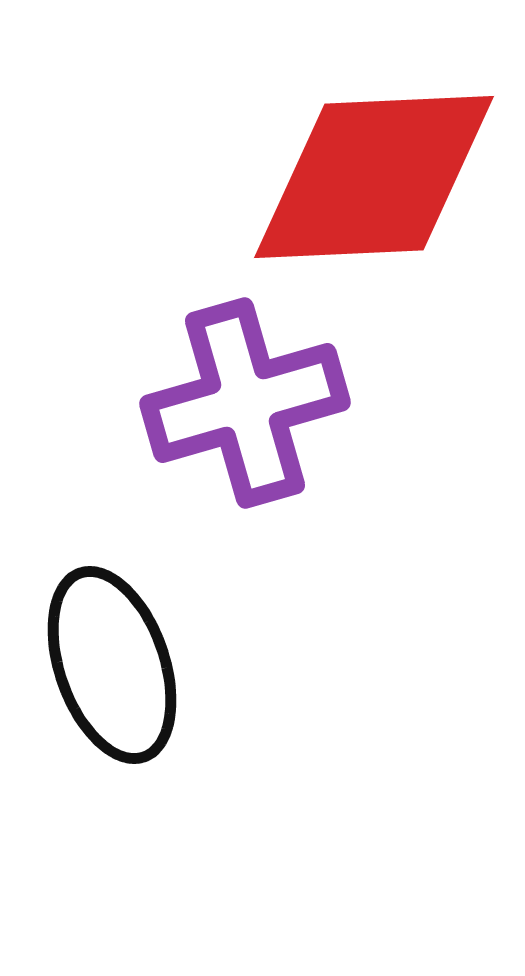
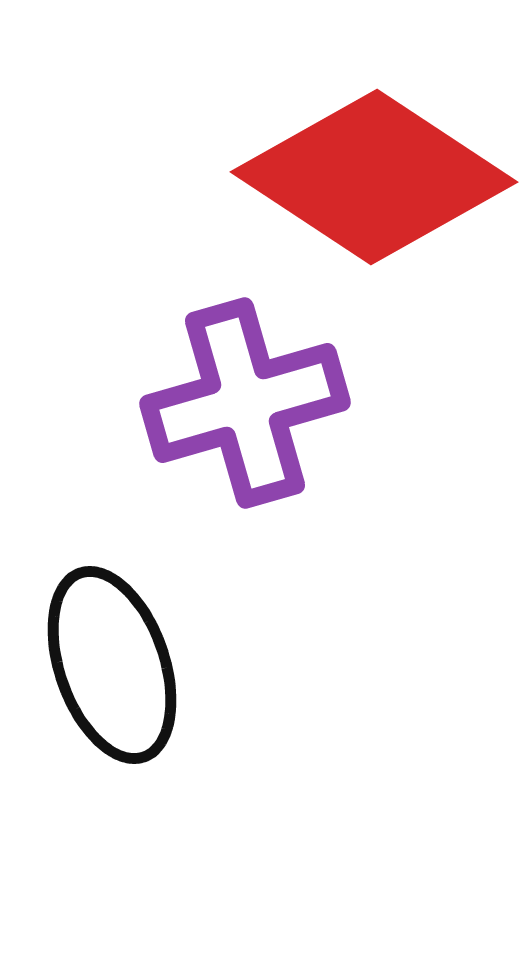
red diamond: rotated 36 degrees clockwise
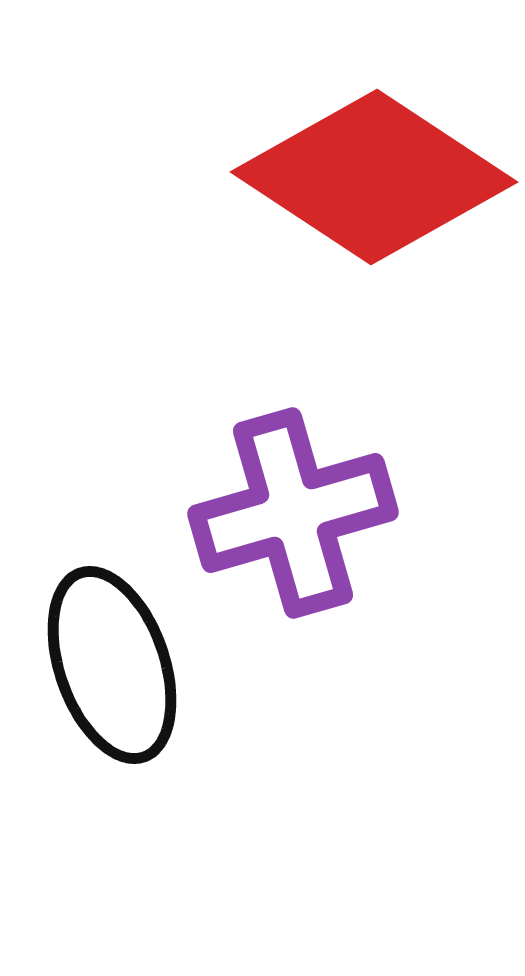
purple cross: moved 48 px right, 110 px down
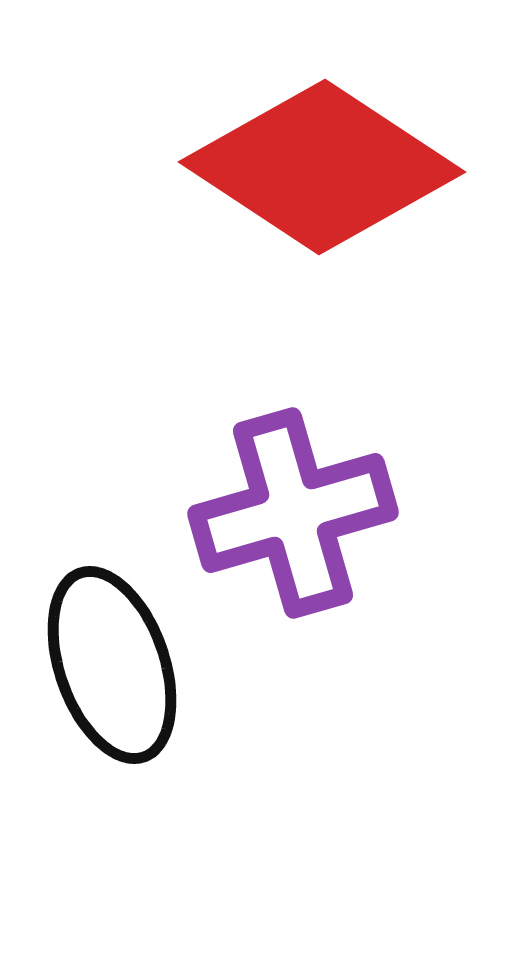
red diamond: moved 52 px left, 10 px up
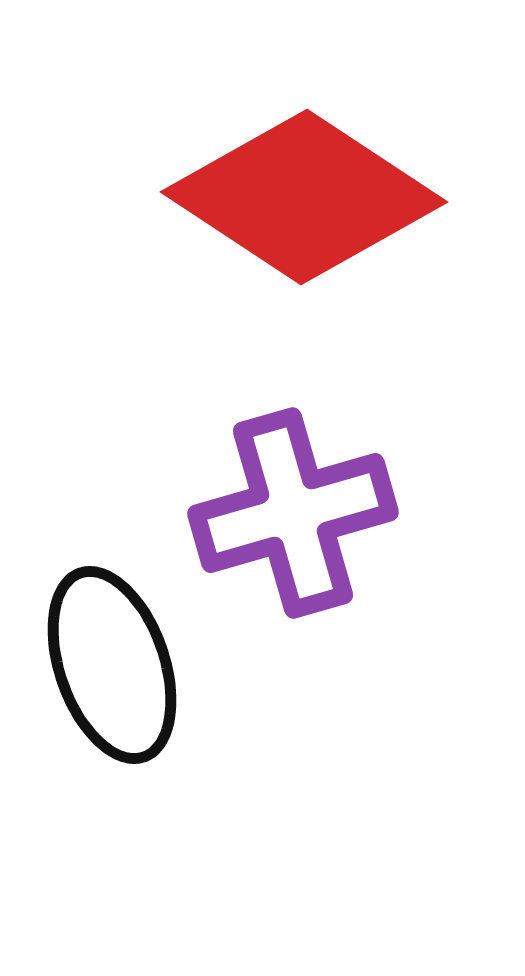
red diamond: moved 18 px left, 30 px down
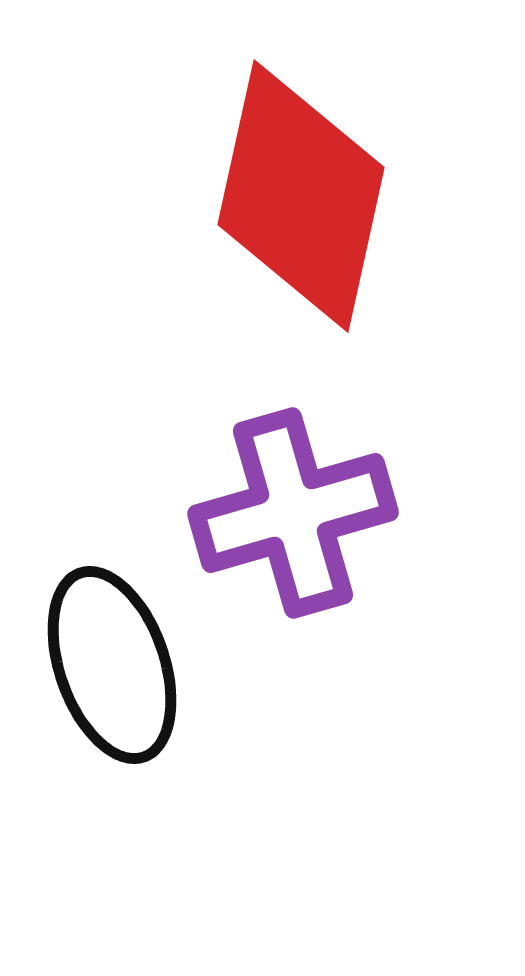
red diamond: moved 3 px left, 1 px up; rotated 69 degrees clockwise
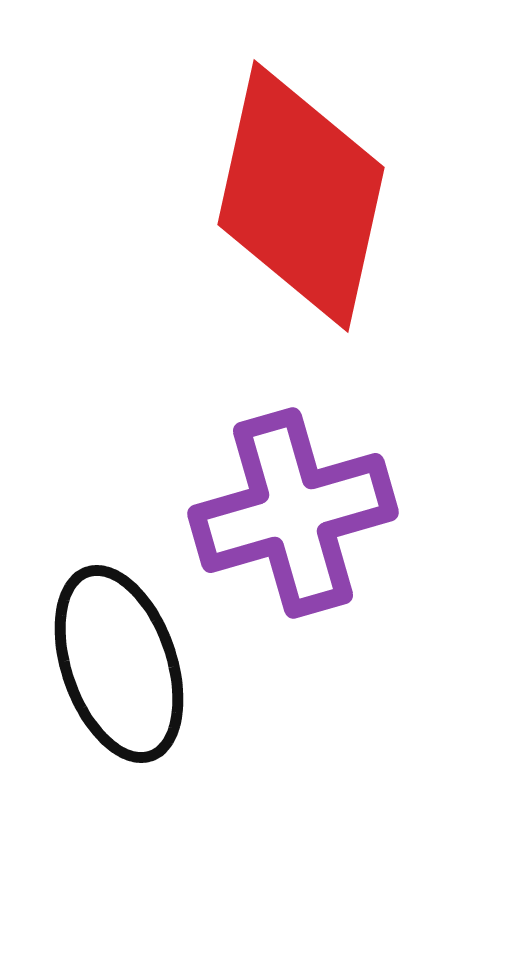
black ellipse: moved 7 px right, 1 px up
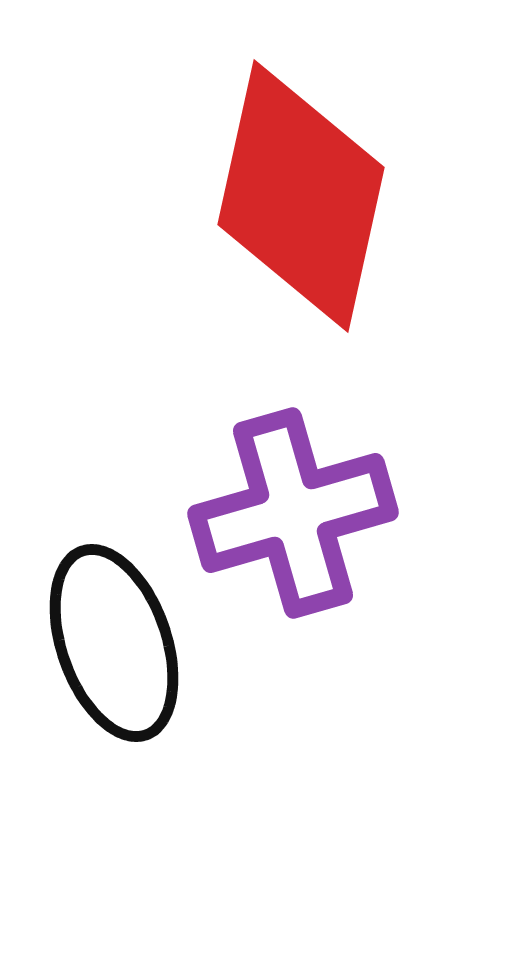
black ellipse: moved 5 px left, 21 px up
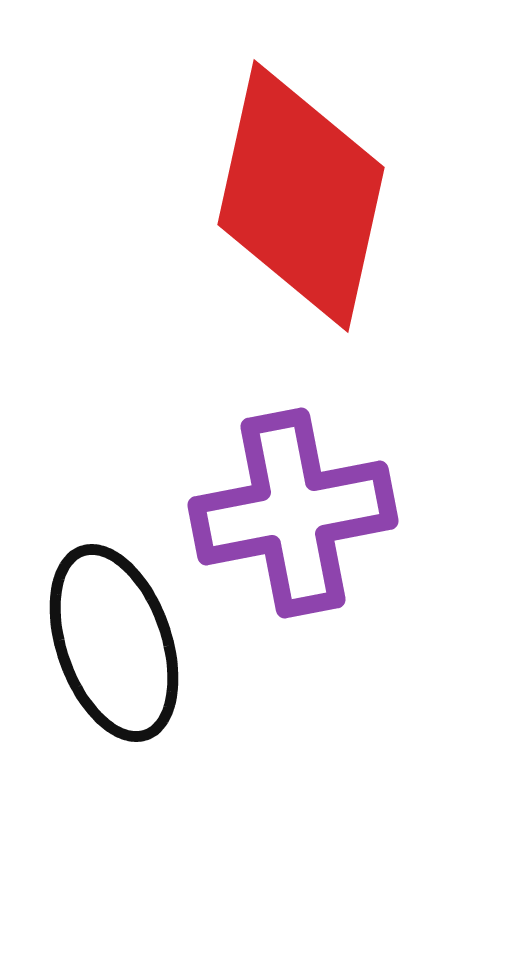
purple cross: rotated 5 degrees clockwise
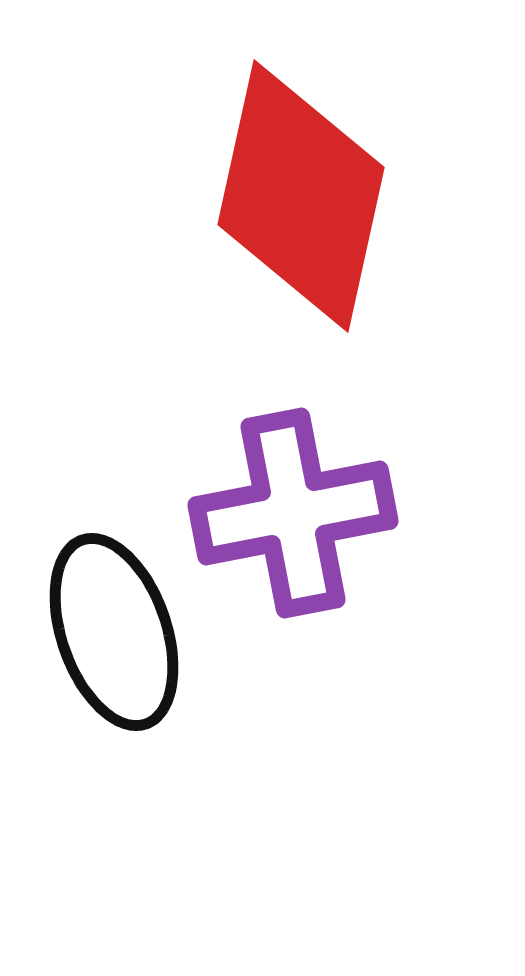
black ellipse: moved 11 px up
